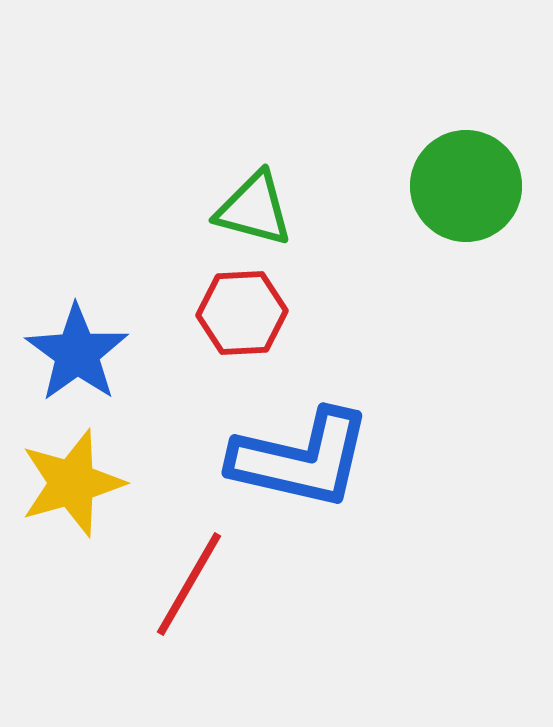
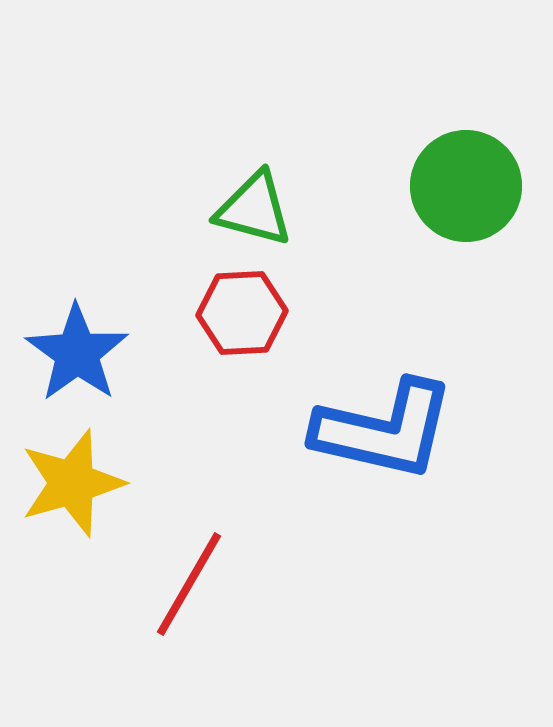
blue L-shape: moved 83 px right, 29 px up
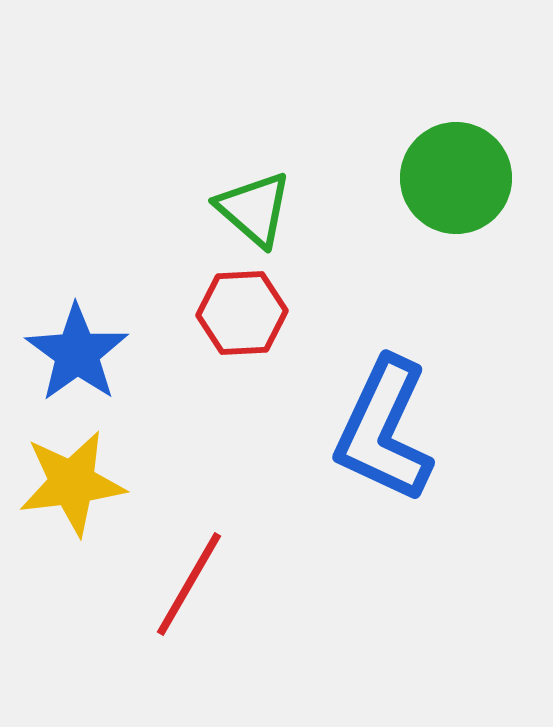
green circle: moved 10 px left, 8 px up
green triangle: rotated 26 degrees clockwise
blue L-shape: rotated 102 degrees clockwise
yellow star: rotated 9 degrees clockwise
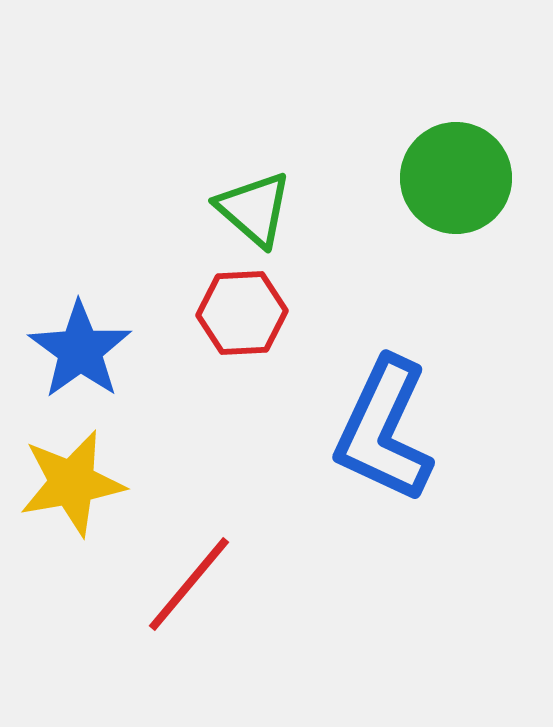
blue star: moved 3 px right, 3 px up
yellow star: rotated 3 degrees counterclockwise
red line: rotated 10 degrees clockwise
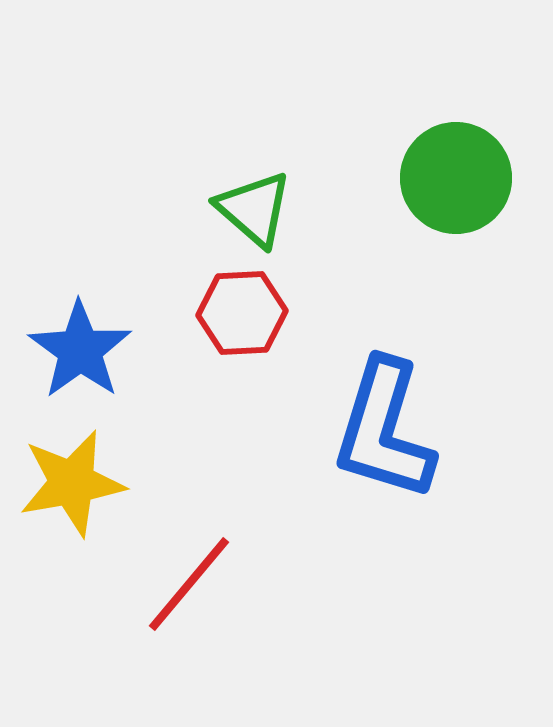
blue L-shape: rotated 8 degrees counterclockwise
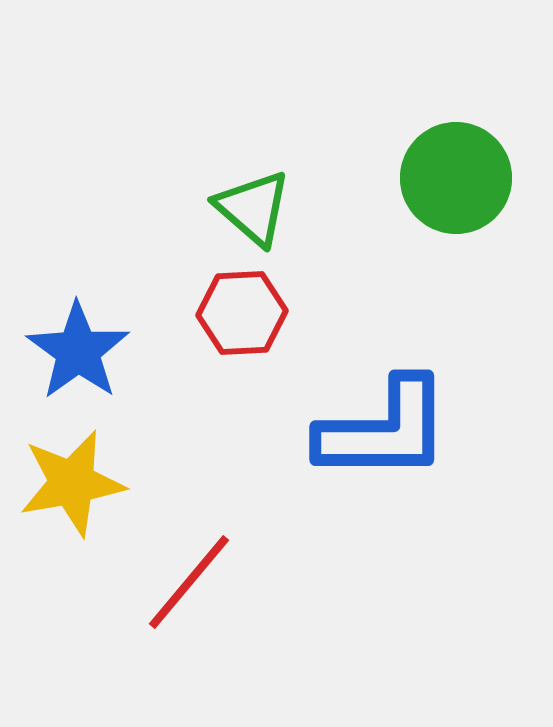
green triangle: moved 1 px left, 1 px up
blue star: moved 2 px left, 1 px down
blue L-shape: rotated 107 degrees counterclockwise
red line: moved 2 px up
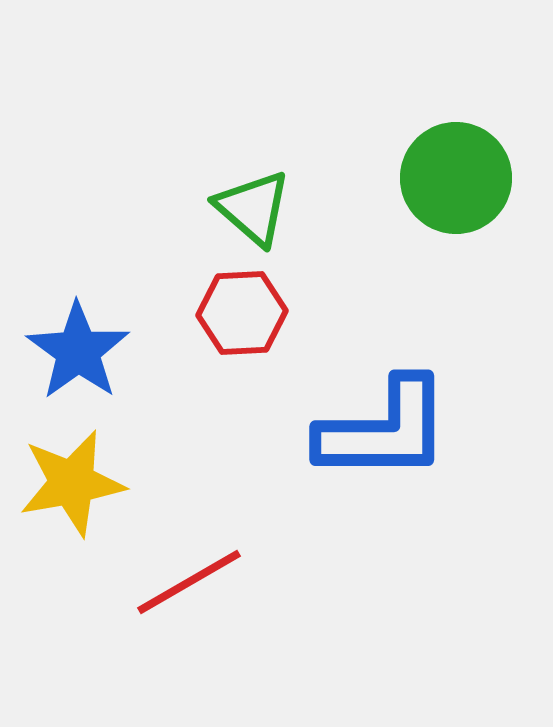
red line: rotated 20 degrees clockwise
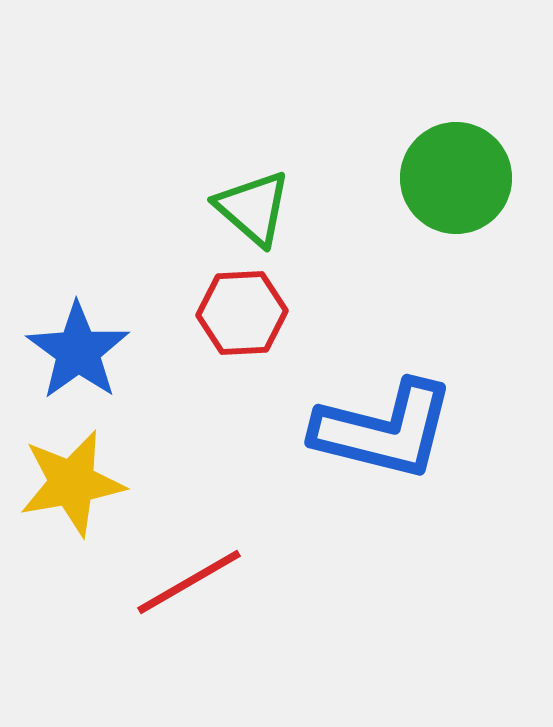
blue L-shape: rotated 14 degrees clockwise
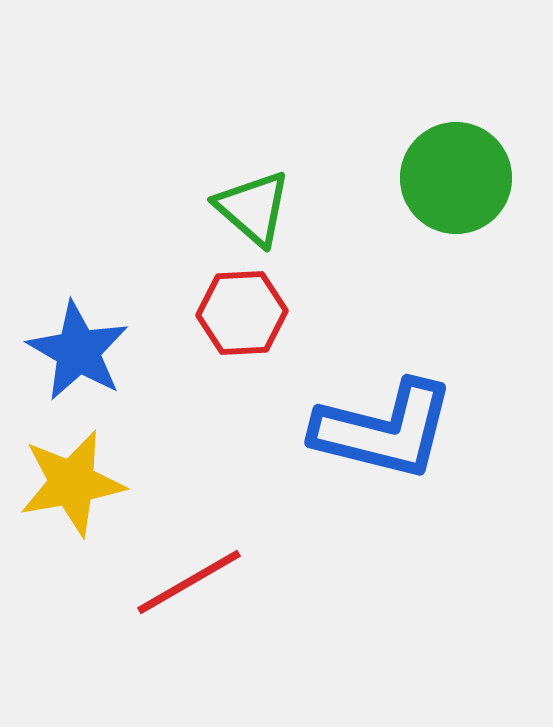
blue star: rotated 6 degrees counterclockwise
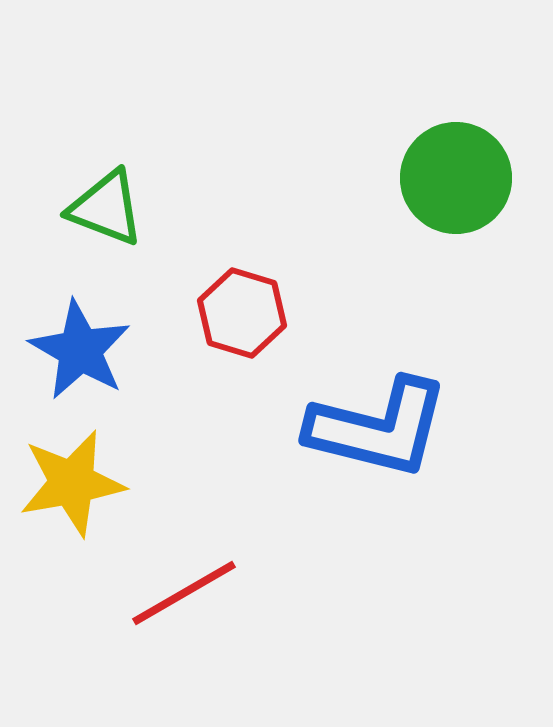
green triangle: moved 147 px left; rotated 20 degrees counterclockwise
red hexagon: rotated 20 degrees clockwise
blue star: moved 2 px right, 1 px up
blue L-shape: moved 6 px left, 2 px up
red line: moved 5 px left, 11 px down
